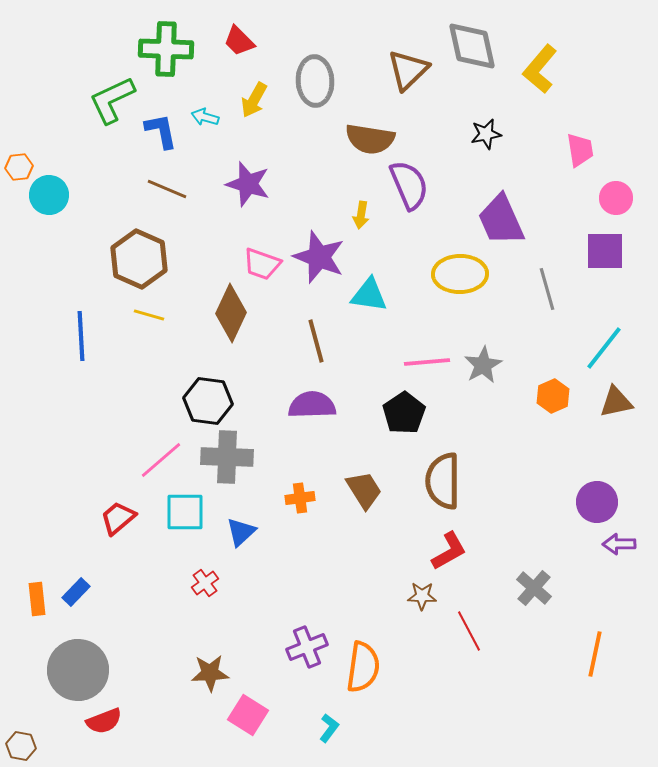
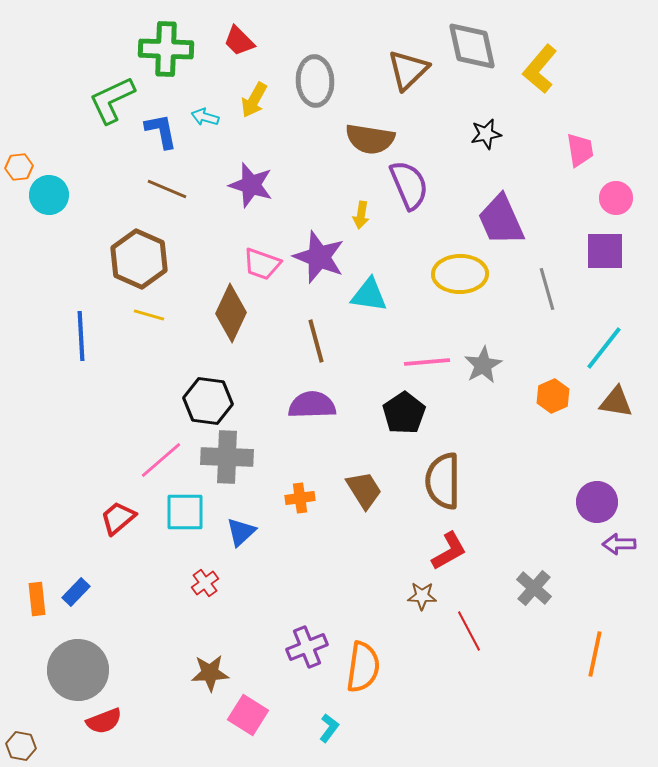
purple star at (248, 184): moved 3 px right, 1 px down
brown triangle at (616, 402): rotated 21 degrees clockwise
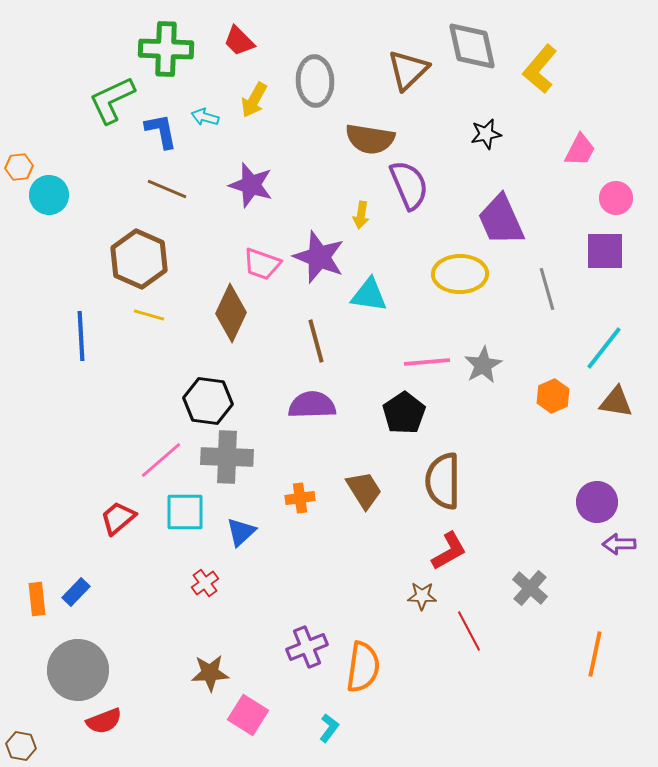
pink trapezoid at (580, 150): rotated 36 degrees clockwise
gray cross at (534, 588): moved 4 px left
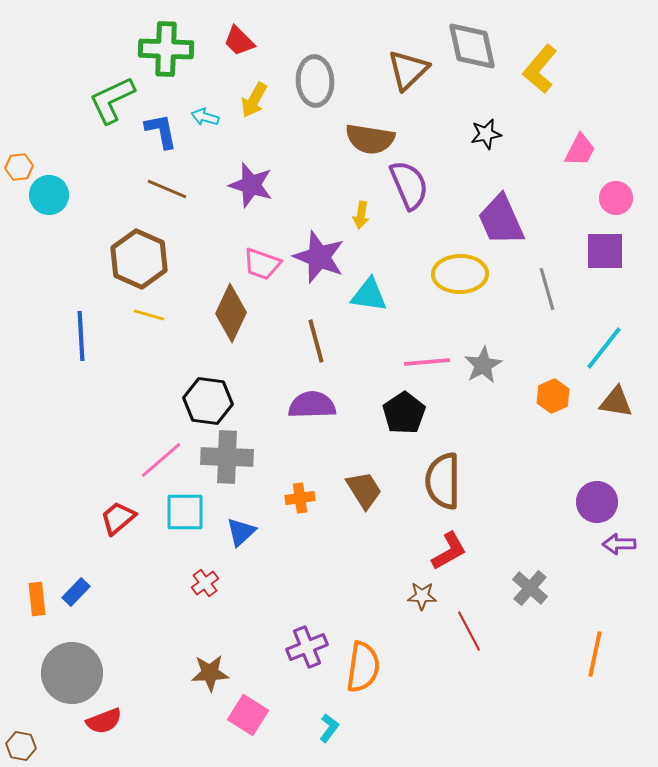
gray circle at (78, 670): moved 6 px left, 3 px down
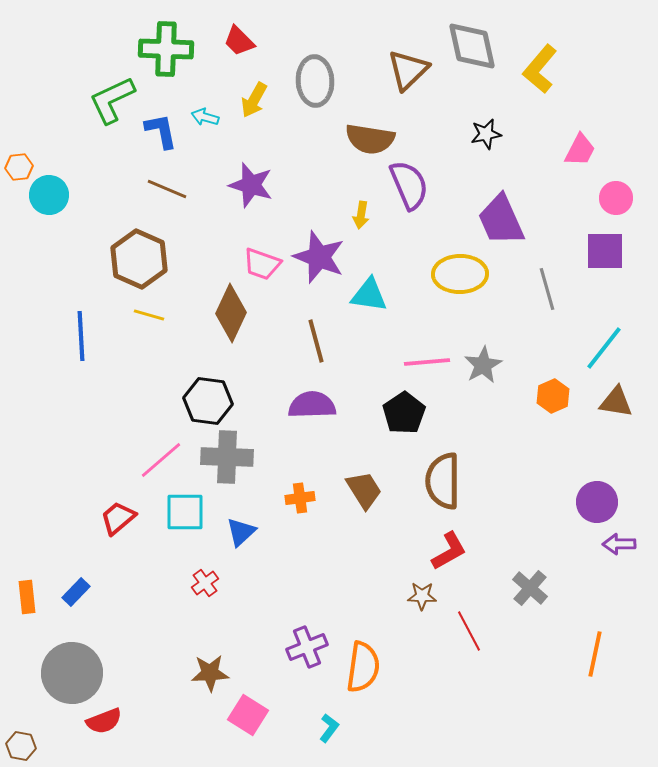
orange rectangle at (37, 599): moved 10 px left, 2 px up
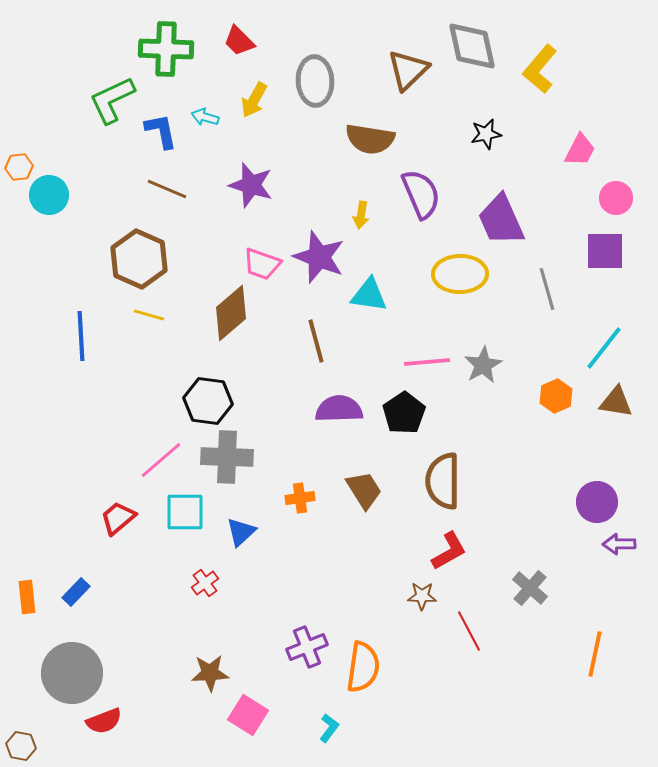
purple semicircle at (409, 185): moved 12 px right, 9 px down
brown diamond at (231, 313): rotated 24 degrees clockwise
orange hexagon at (553, 396): moved 3 px right
purple semicircle at (312, 405): moved 27 px right, 4 px down
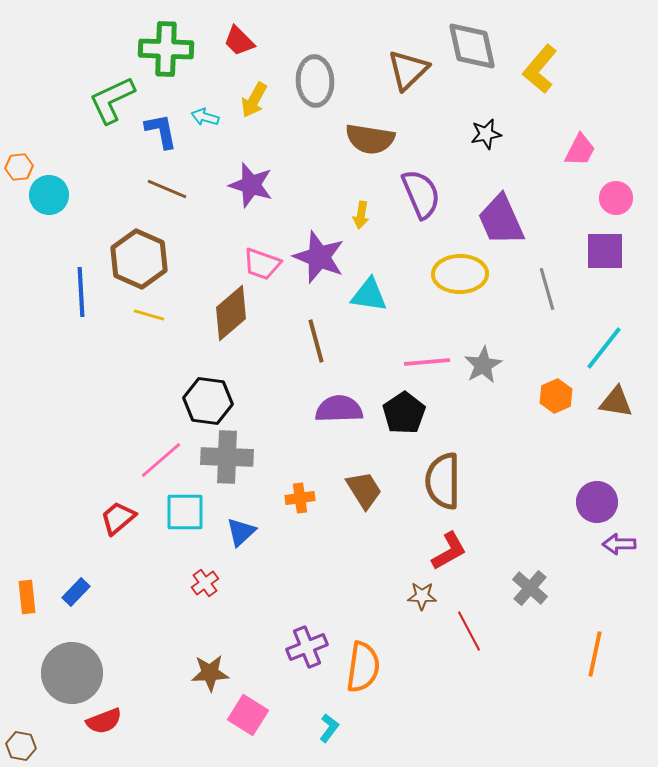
blue line at (81, 336): moved 44 px up
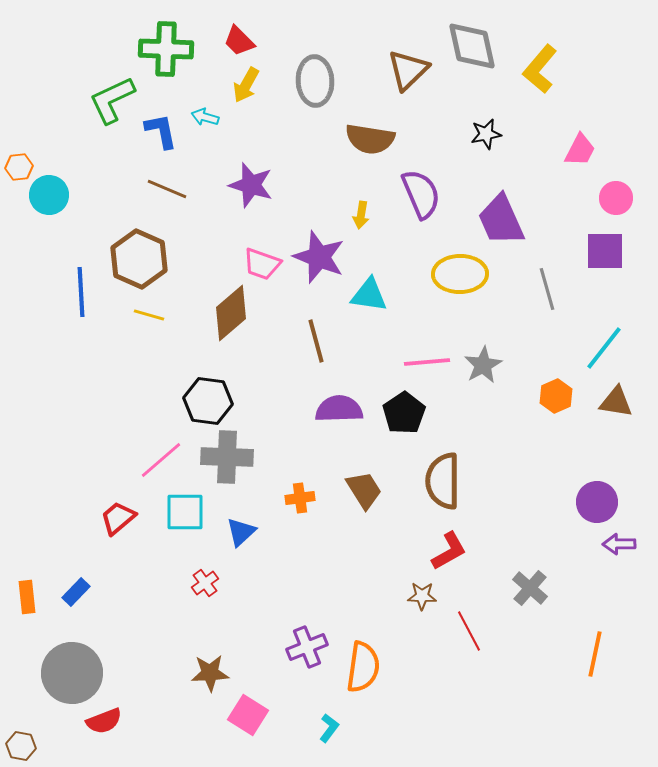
yellow arrow at (254, 100): moved 8 px left, 15 px up
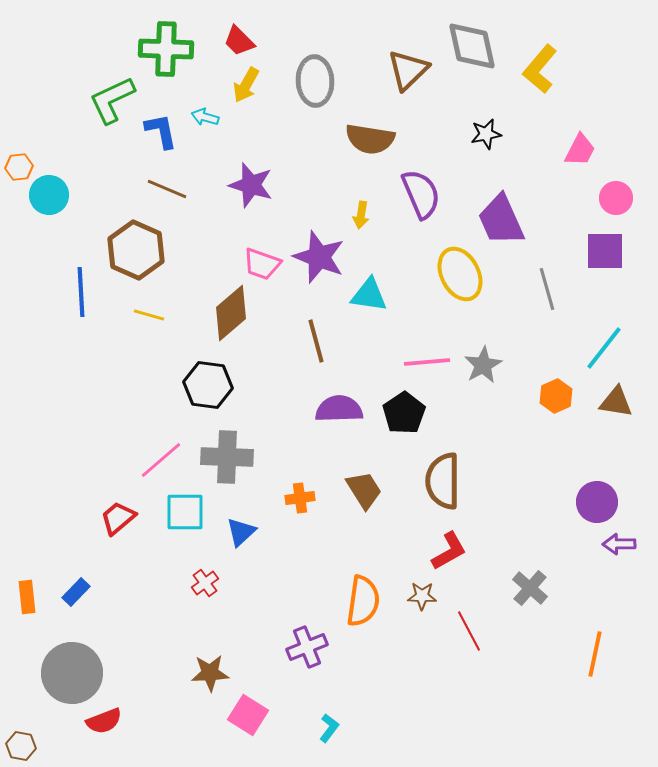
brown hexagon at (139, 259): moved 3 px left, 9 px up
yellow ellipse at (460, 274): rotated 64 degrees clockwise
black hexagon at (208, 401): moved 16 px up
orange semicircle at (363, 667): moved 66 px up
